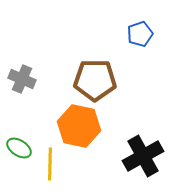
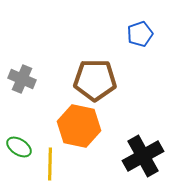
green ellipse: moved 1 px up
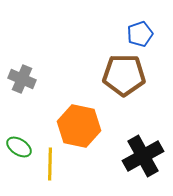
brown pentagon: moved 29 px right, 5 px up
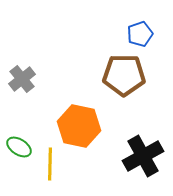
gray cross: rotated 28 degrees clockwise
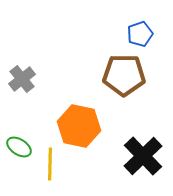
black cross: rotated 15 degrees counterclockwise
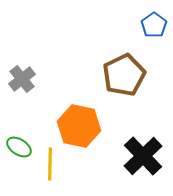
blue pentagon: moved 14 px right, 9 px up; rotated 15 degrees counterclockwise
brown pentagon: rotated 27 degrees counterclockwise
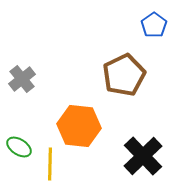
orange hexagon: rotated 6 degrees counterclockwise
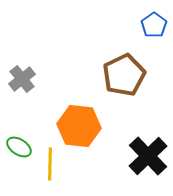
black cross: moved 5 px right
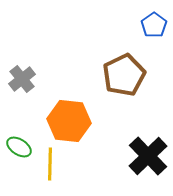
orange hexagon: moved 10 px left, 5 px up
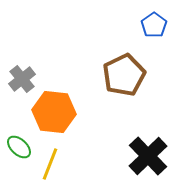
orange hexagon: moved 15 px left, 9 px up
green ellipse: rotated 10 degrees clockwise
yellow line: rotated 20 degrees clockwise
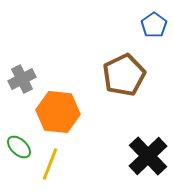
gray cross: rotated 12 degrees clockwise
orange hexagon: moved 4 px right
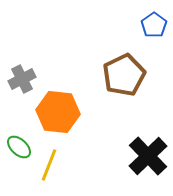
yellow line: moved 1 px left, 1 px down
